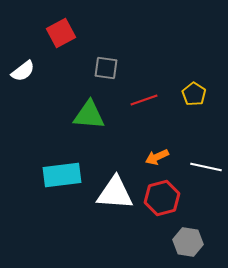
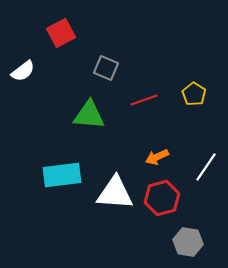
gray square: rotated 15 degrees clockwise
white line: rotated 68 degrees counterclockwise
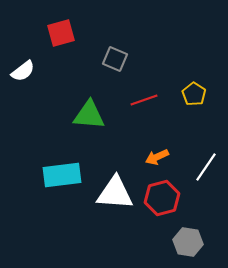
red square: rotated 12 degrees clockwise
gray square: moved 9 px right, 9 px up
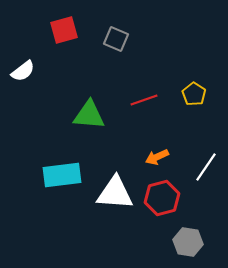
red square: moved 3 px right, 3 px up
gray square: moved 1 px right, 20 px up
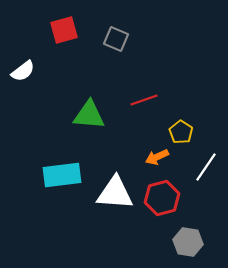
yellow pentagon: moved 13 px left, 38 px down
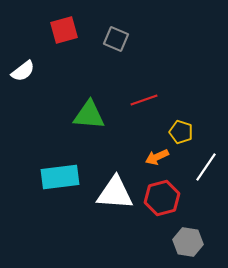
yellow pentagon: rotated 15 degrees counterclockwise
cyan rectangle: moved 2 px left, 2 px down
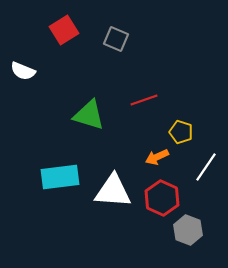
red square: rotated 16 degrees counterclockwise
white semicircle: rotated 60 degrees clockwise
green triangle: rotated 12 degrees clockwise
white triangle: moved 2 px left, 2 px up
red hexagon: rotated 20 degrees counterclockwise
gray hexagon: moved 12 px up; rotated 12 degrees clockwise
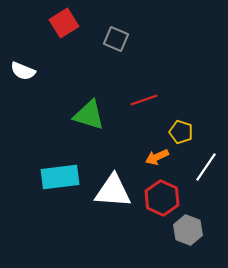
red square: moved 7 px up
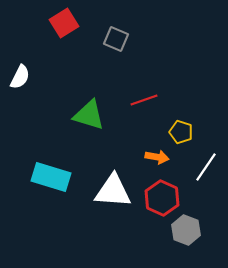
white semicircle: moved 3 px left, 6 px down; rotated 85 degrees counterclockwise
orange arrow: rotated 145 degrees counterclockwise
cyan rectangle: moved 9 px left; rotated 24 degrees clockwise
gray hexagon: moved 2 px left
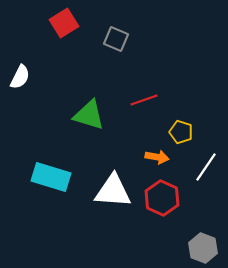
gray hexagon: moved 17 px right, 18 px down
